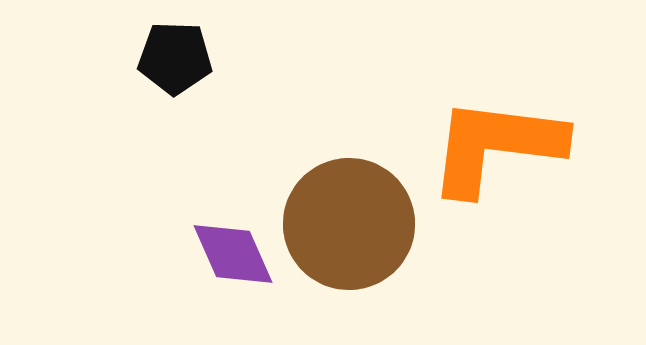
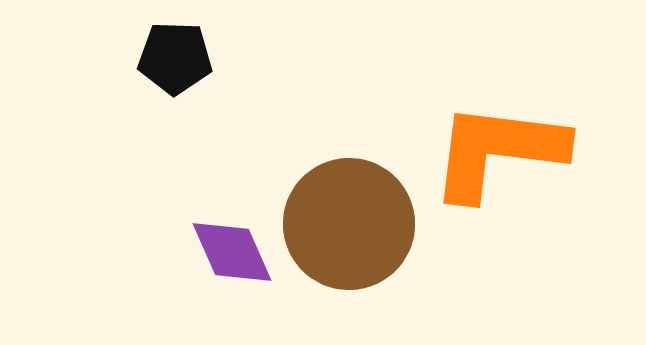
orange L-shape: moved 2 px right, 5 px down
purple diamond: moved 1 px left, 2 px up
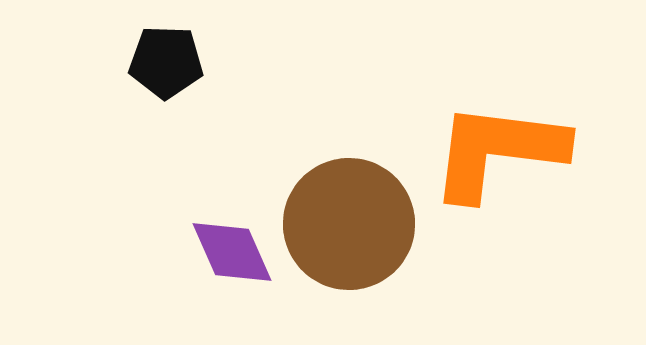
black pentagon: moved 9 px left, 4 px down
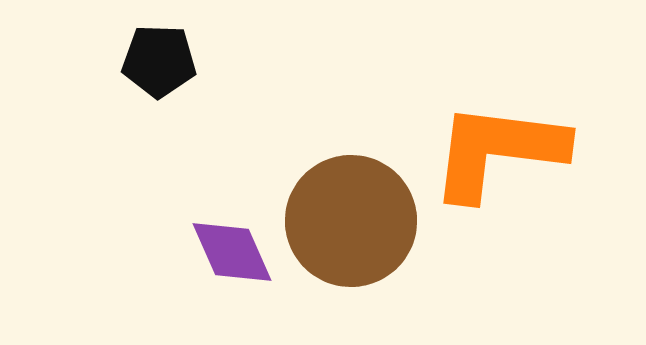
black pentagon: moved 7 px left, 1 px up
brown circle: moved 2 px right, 3 px up
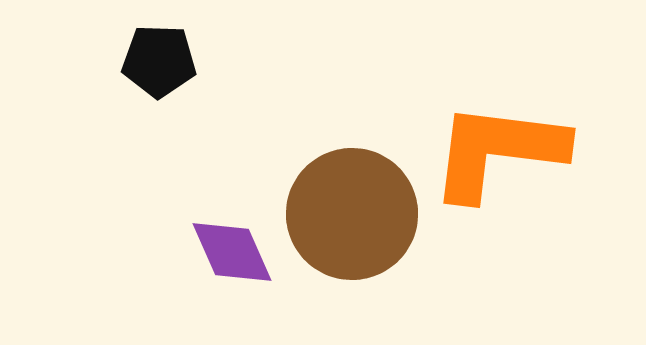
brown circle: moved 1 px right, 7 px up
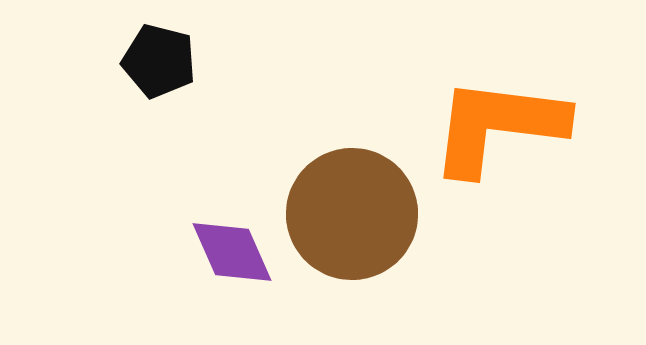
black pentagon: rotated 12 degrees clockwise
orange L-shape: moved 25 px up
